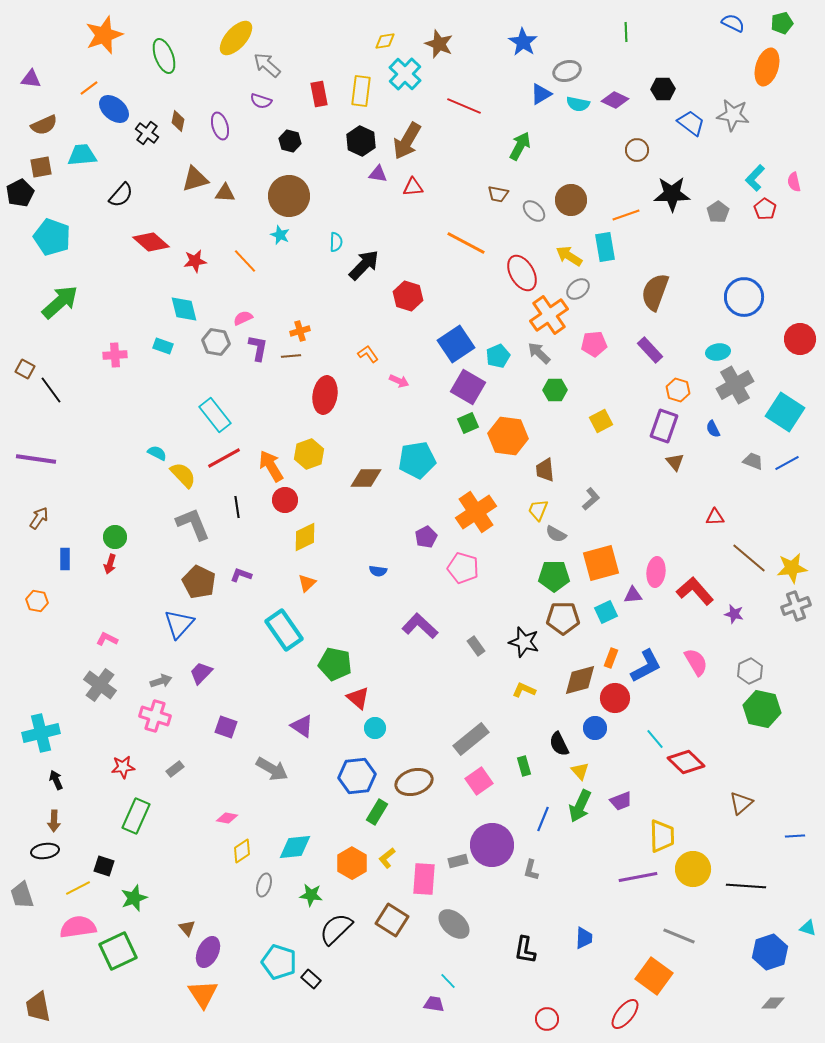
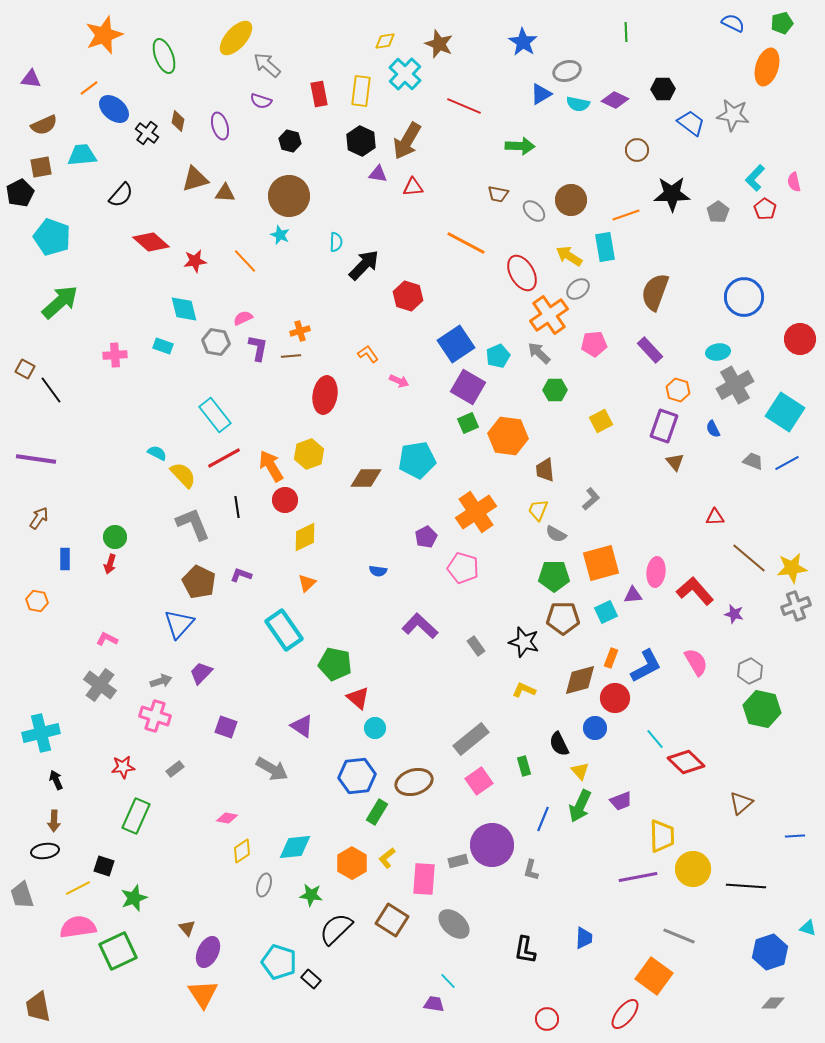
green arrow at (520, 146): rotated 64 degrees clockwise
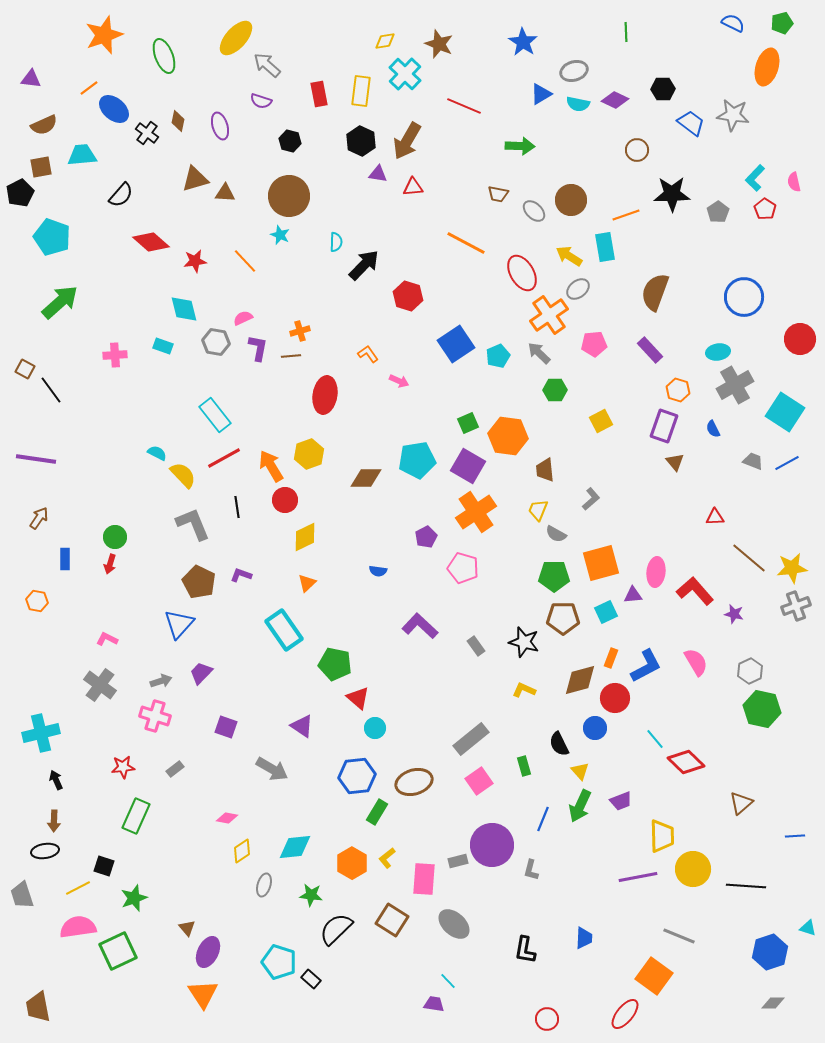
gray ellipse at (567, 71): moved 7 px right
purple square at (468, 387): moved 79 px down
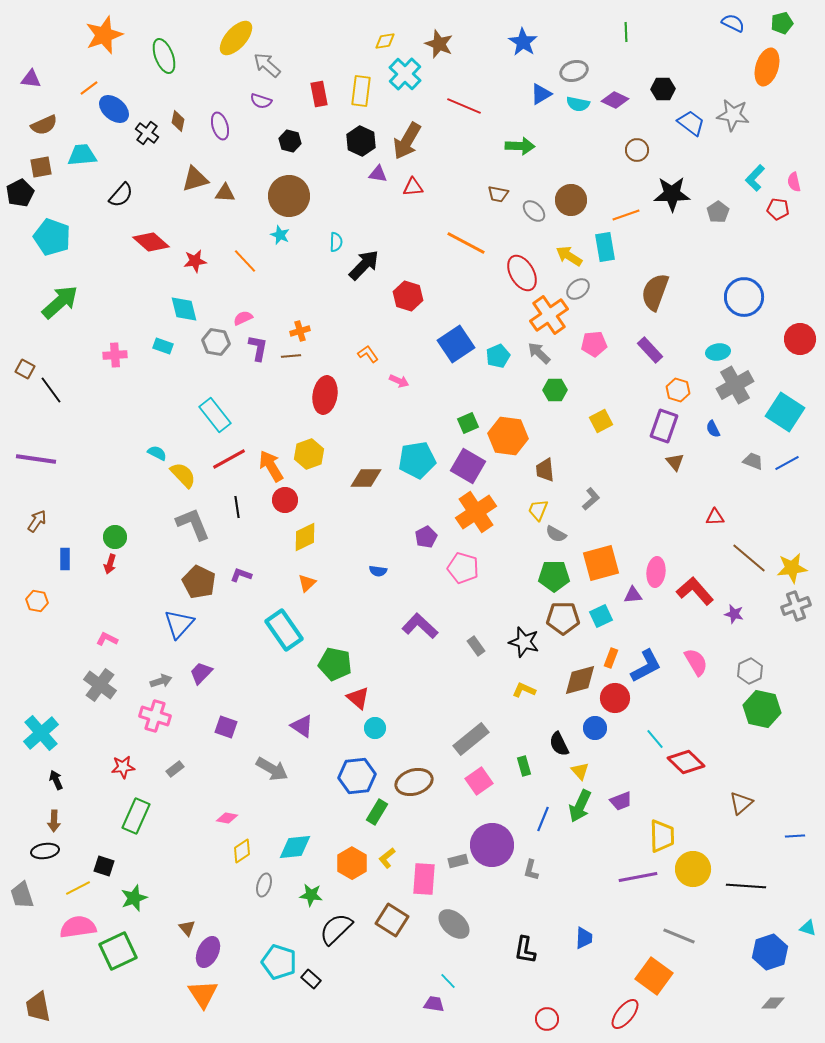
red pentagon at (765, 209): moved 13 px right; rotated 25 degrees counterclockwise
red line at (224, 458): moved 5 px right, 1 px down
brown arrow at (39, 518): moved 2 px left, 3 px down
cyan square at (606, 612): moved 5 px left, 4 px down
cyan cross at (41, 733): rotated 27 degrees counterclockwise
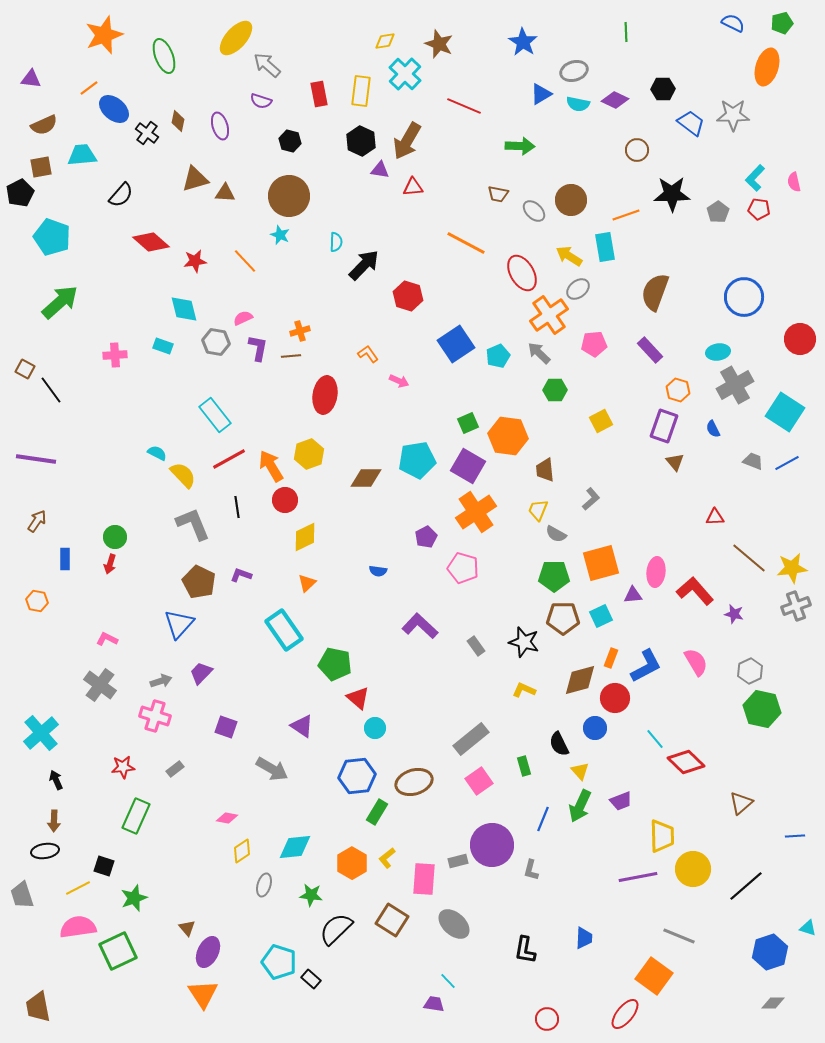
gray star at (733, 115): rotated 8 degrees counterclockwise
purple triangle at (378, 174): moved 2 px right, 4 px up
red pentagon at (778, 209): moved 19 px left
black line at (746, 886): rotated 45 degrees counterclockwise
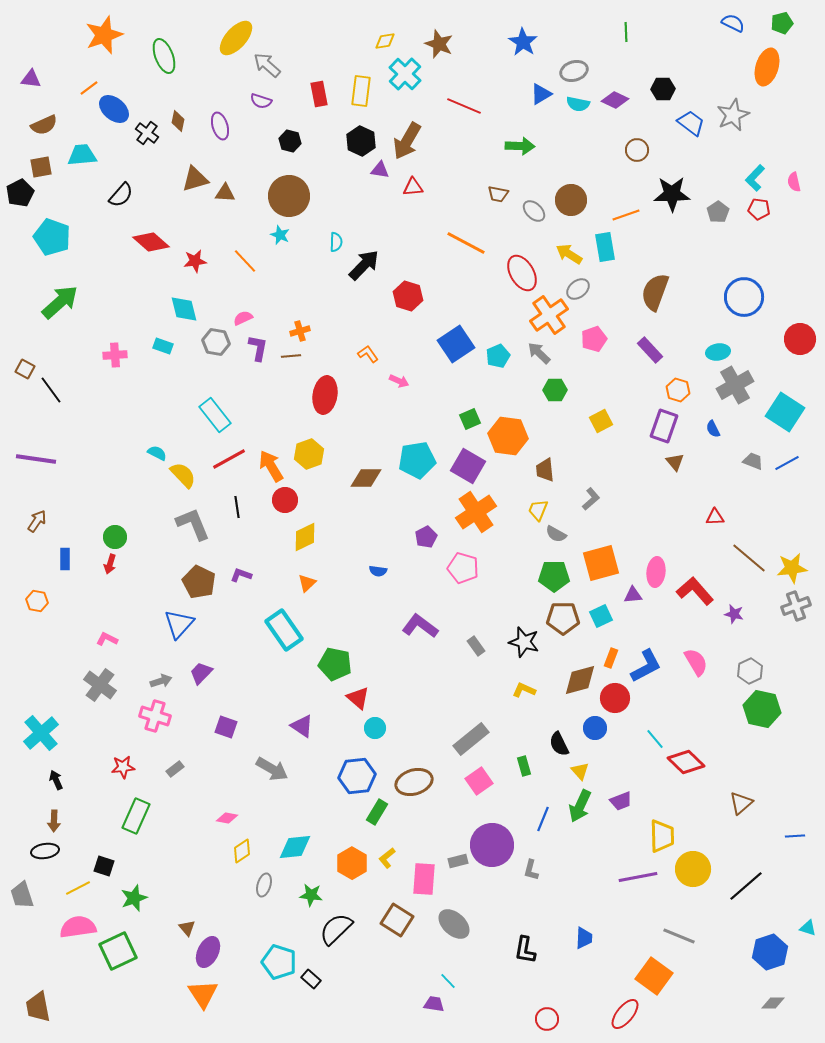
gray star at (733, 115): rotated 24 degrees counterclockwise
yellow arrow at (569, 256): moved 2 px up
pink pentagon at (594, 344): moved 5 px up; rotated 15 degrees counterclockwise
green square at (468, 423): moved 2 px right, 4 px up
purple L-shape at (420, 626): rotated 6 degrees counterclockwise
brown square at (392, 920): moved 5 px right
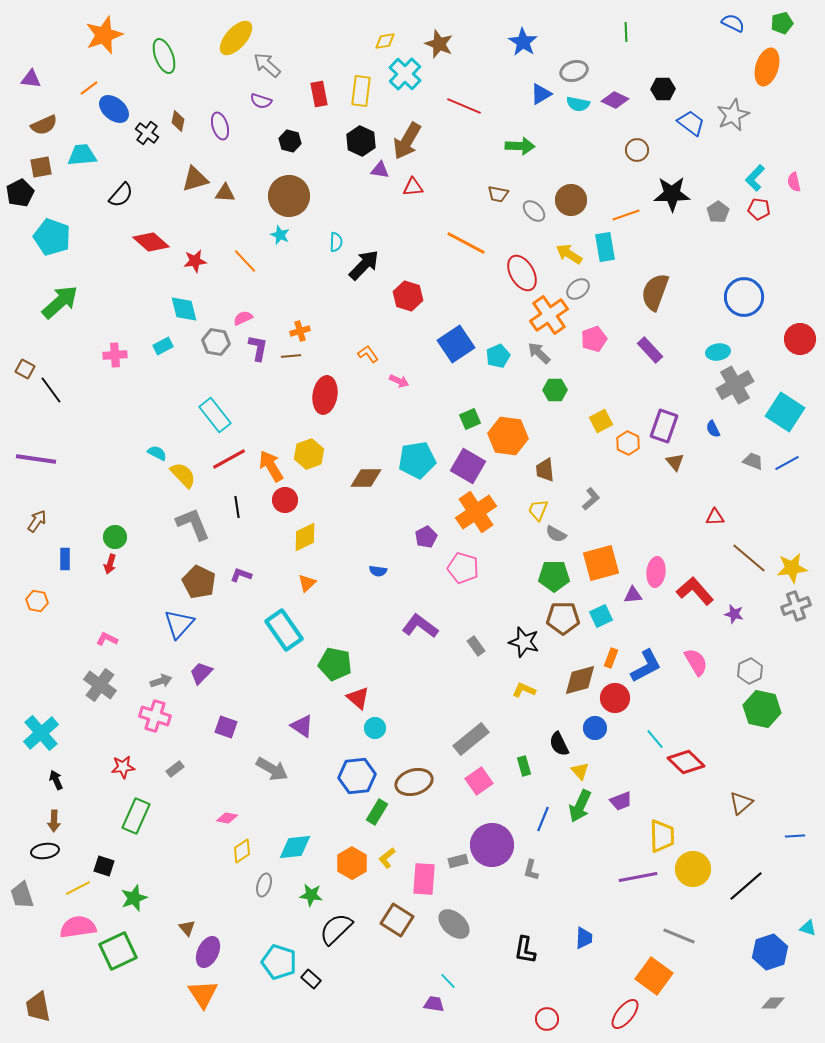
cyan rectangle at (163, 346): rotated 48 degrees counterclockwise
orange hexagon at (678, 390): moved 50 px left, 53 px down; rotated 10 degrees clockwise
